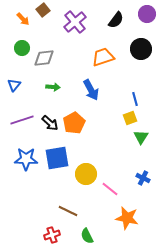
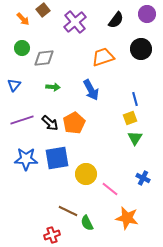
green triangle: moved 6 px left, 1 px down
green semicircle: moved 13 px up
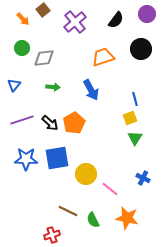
green semicircle: moved 6 px right, 3 px up
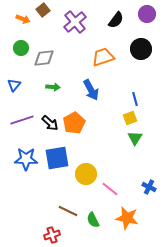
orange arrow: rotated 24 degrees counterclockwise
green circle: moved 1 px left
blue cross: moved 6 px right, 9 px down
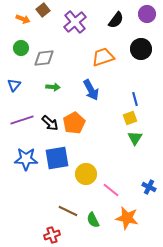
pink line: moved 1 px right, 1 px down
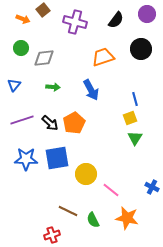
purple cross: rotated 35 degrees counterclockwise
blue cross: moved 3 px right
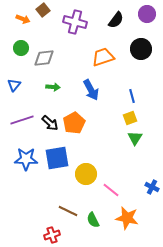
blue line: moved 3 px left, 3 px up
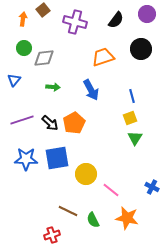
orange arrow: rotated 104 degrees counterclockwise
green circle: moved 3 px right
blue triangle: moved 5 px up
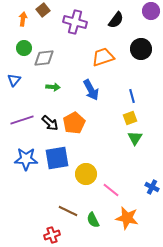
purple circle: moved 4 px right, 3 px up
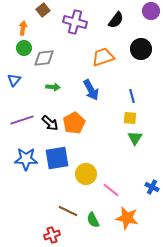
orange arrow: moved 9 px down
yellow square: rotated 24 degrees clockwise
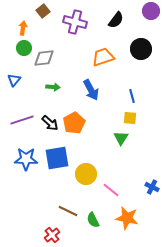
brown square: moved 1 px down
green triangle: moved 14 px left
red cross: rotated 21 degrees counterclockwise
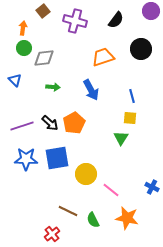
purple cross: moved 1 px up
blue triangle: moved 1 px right; rotated 24 degrees counterclockwise
purple line: moved 6 px down
red cross: moved 1 px up
